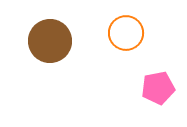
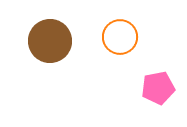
orange circle: moved 6 px left, 4 px down
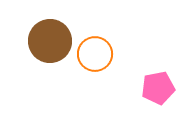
orange circle: moved 25 px left, 17 px down
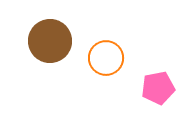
orange circle: moved 11 px right, 4 px down
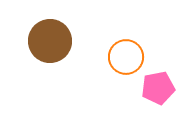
orange circle: moved 20 px right, 1 px up
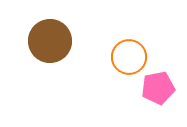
orange circle: moved 3 px right
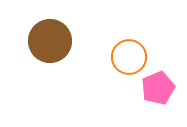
pink pentagon: rotated 12 degrees counterclockwise
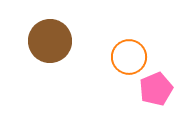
pink pentagon: moved 2 px left, 1 px down
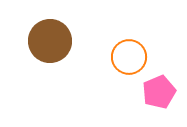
pink pentagon: moved 3 px right, 3 px down
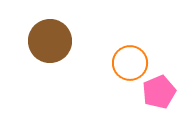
orange circle: moved 1 px right, 6 px down
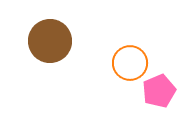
pink pentagon: moved 1 px up
